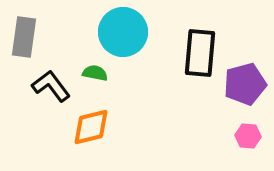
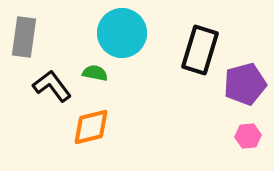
cyan circle: moved 1 px left, 1 px down
black rectangle: moved 3 px up; rotated 12 degrees clockwise
black L-shape: moved 1 px right
pink hexagon: rotated 10 degrees counterclockwise
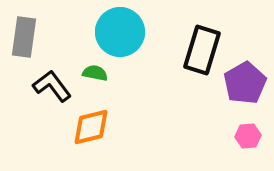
cyan circle: moved 2 px left, 1 px up
black rectangle: moved 2 px right
purple pentagon: moved 1 px up; rotated 15 degrees counterclockwise
